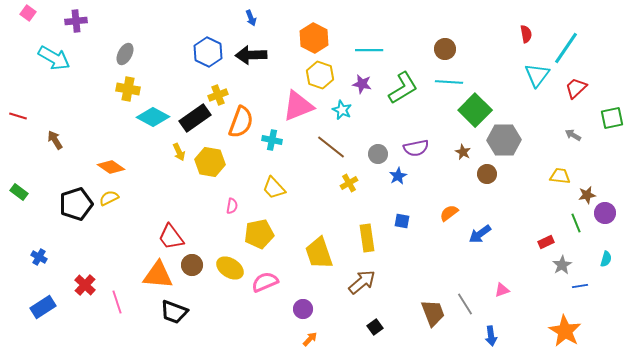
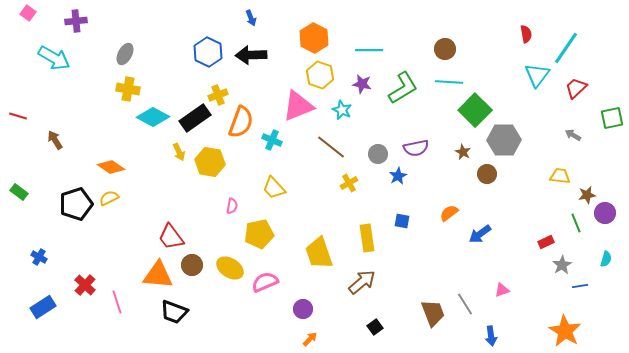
cyan cross at (272, 140): rotated 12 degrees clockwise
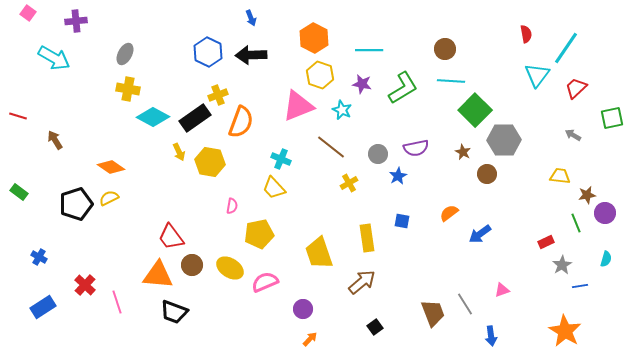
cyan line at (449, 82): moved 2 px right, 1 px up
cyan cross at (272, 140): moved 9 px right, 19 px down
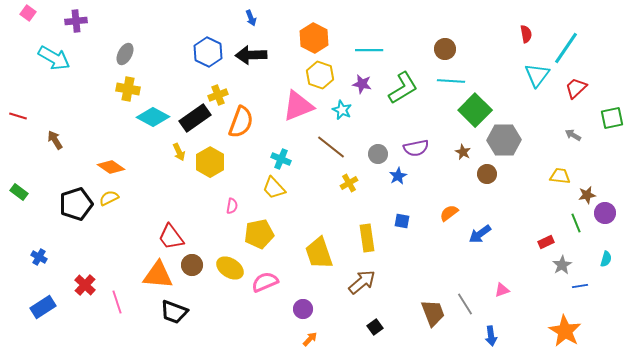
yellow hexagon at (210, 162): rotated 20 degrees clockwise
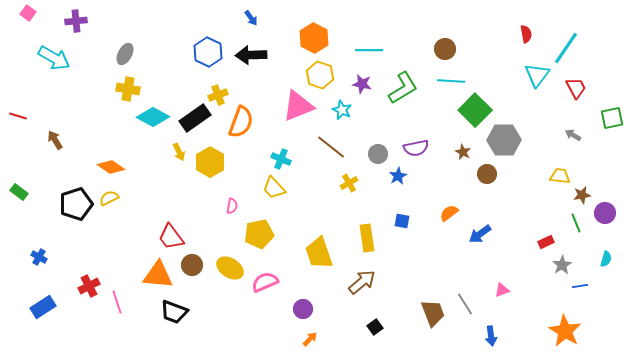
blue arrow at (251, 18): rotated 14 degrees counterclockwise
red trapezoid at (576, 88): rotated 105 degrees clockwise
brown star at (587, 195): moved 5 px left
red cross at (85, 285): moved 4 px right, 1 px down; rotated 20 degrees clockwise
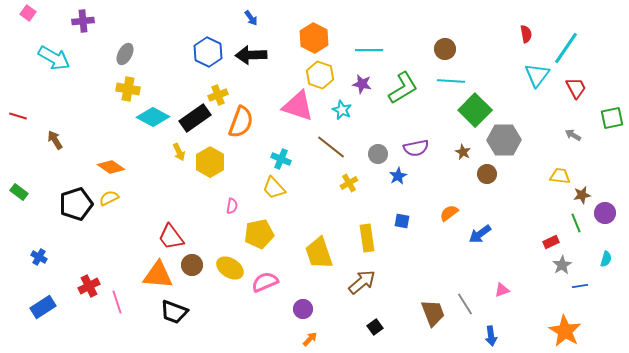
purple cross at (76, 21): moved 7 px right
pink triangle at (298, 106): rotated 40 degrees clockwise
red rectangle at (546, 242): moved 5 px right
